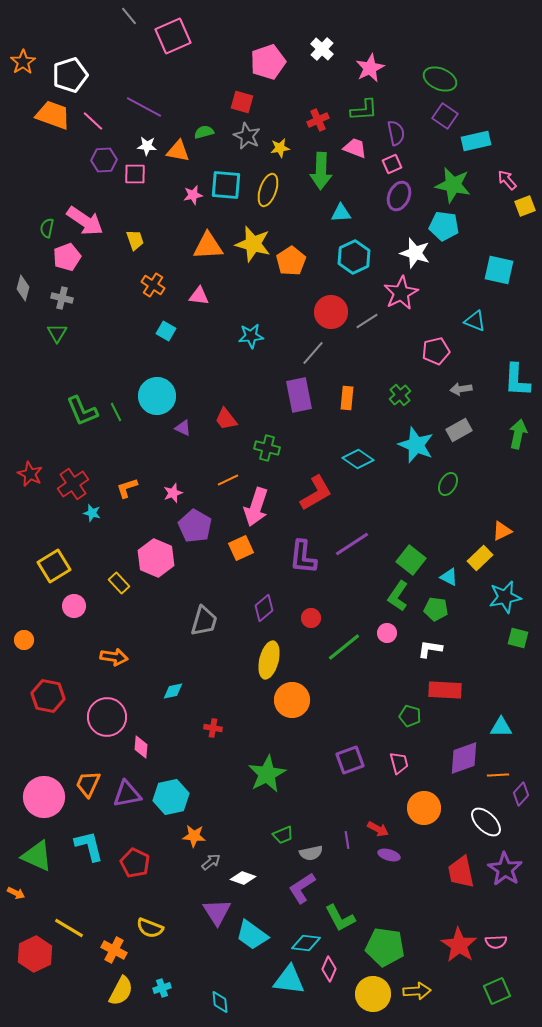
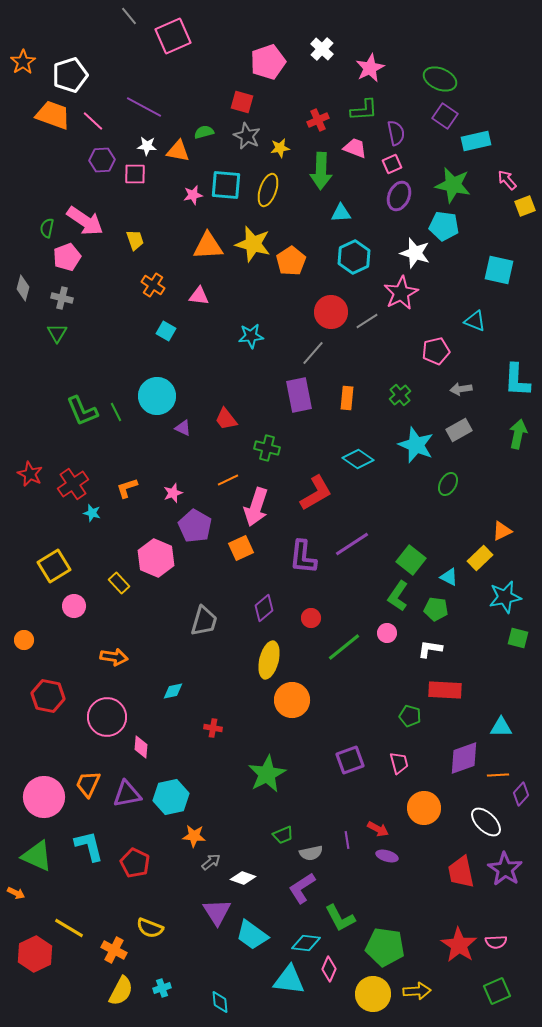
purple hexagon at (104, 160): moved 2 px left
purple ellipse at (389, 855): moved 2 px left, 1 px down
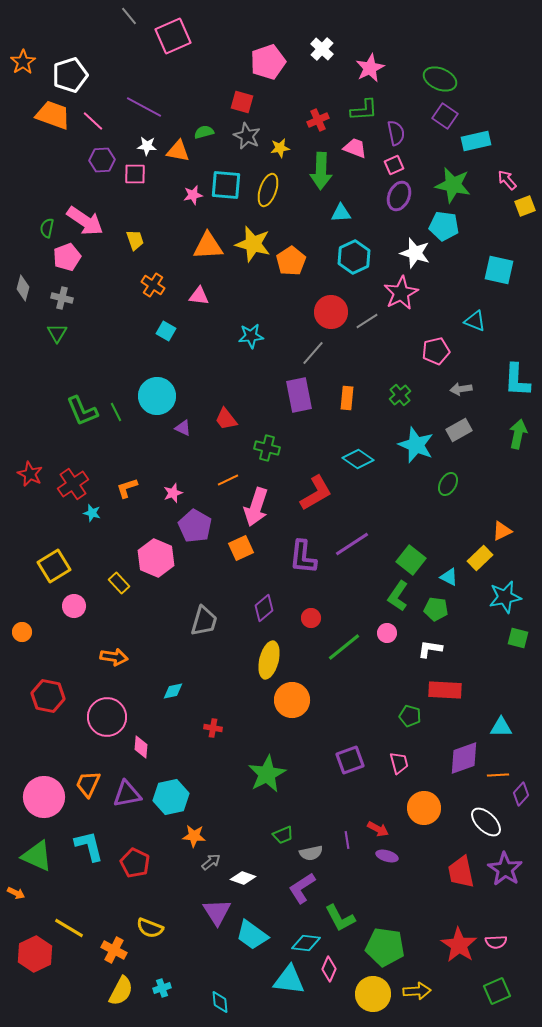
pink square at (392, 164): moved 2 px right, 1 px down
orange circle at (24, 640): moved 2 px left, 8 px up
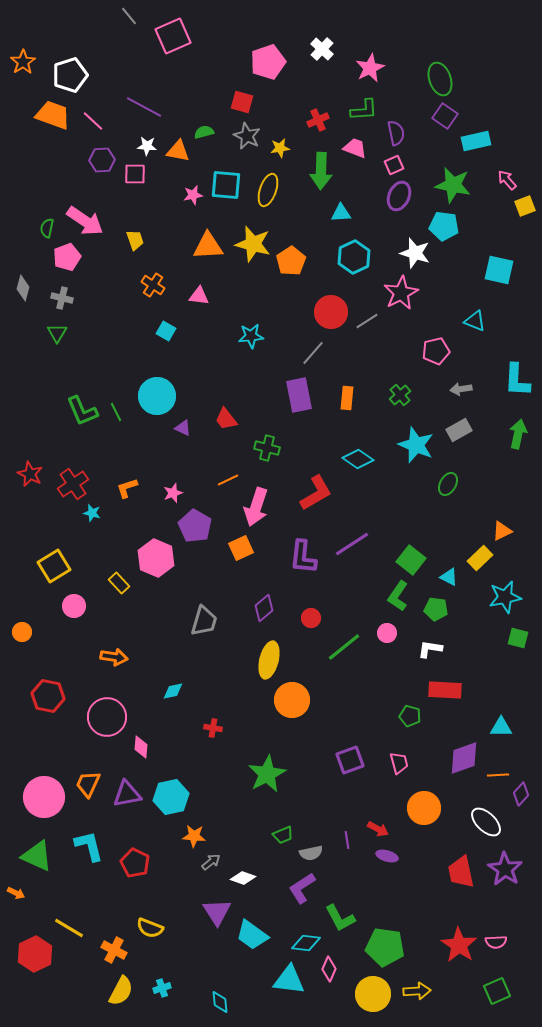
green ellipse at (440, 79): rotated 48 degrees clockwise
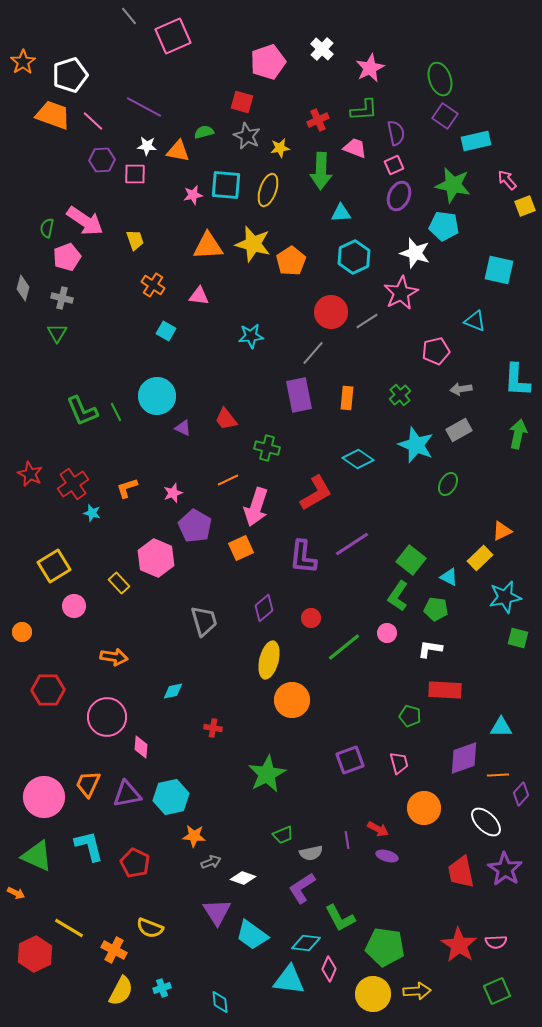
gray trapezoid at (204, 621): rotated 32 degrees counterclockwise
red hexagon at (48, 696): moved 6 px up; rotated 12 degrees counterclockwise
gray arrow at (211, 862): rotated 18 degrees clockwise
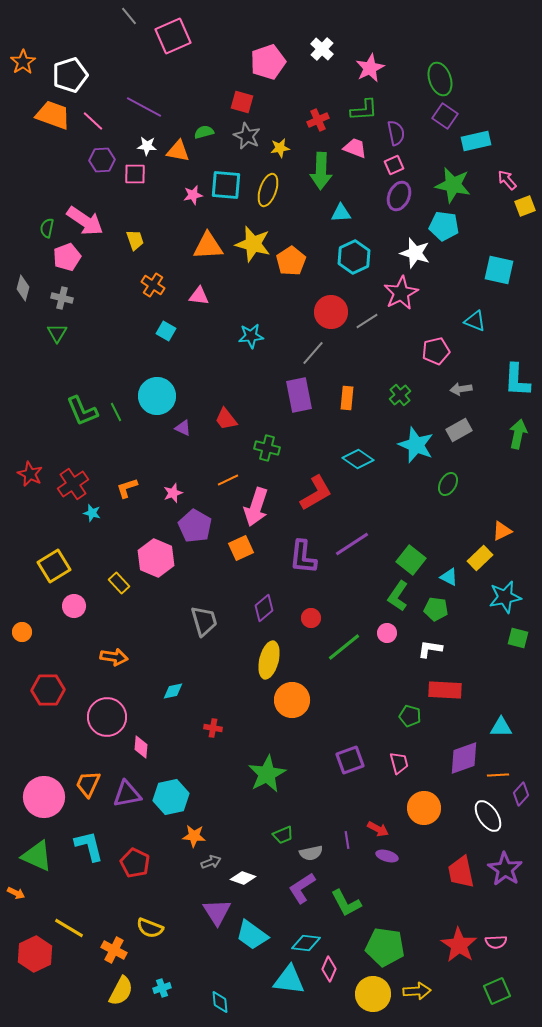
white ellipse at (486, 822): moved 2 px right, 6 px up; rotated 12 degrees clockwise
green L-shape at (340, 918): moved 6 px right, 15 px up
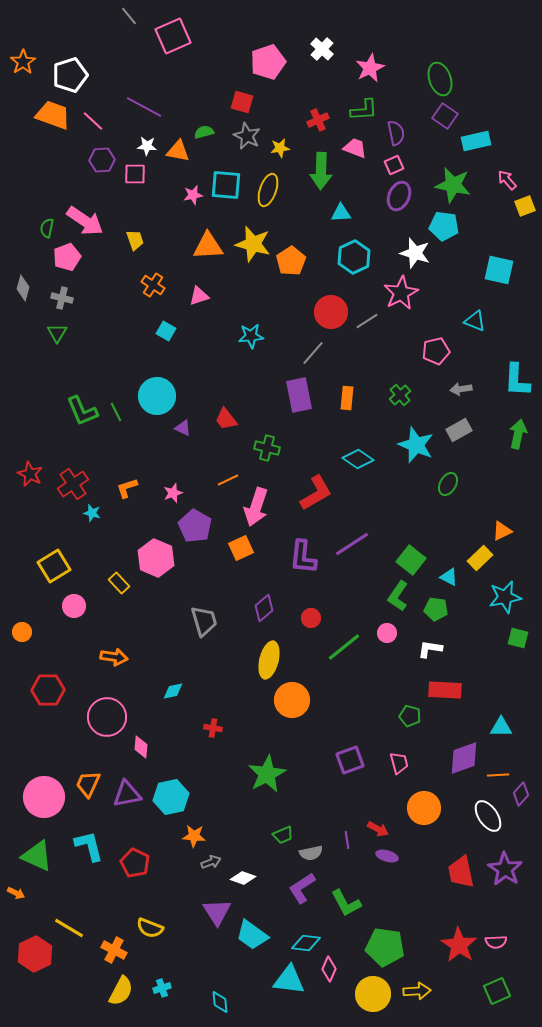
pink triangle at (199, 296): rotated 25 degrees counterclockwise
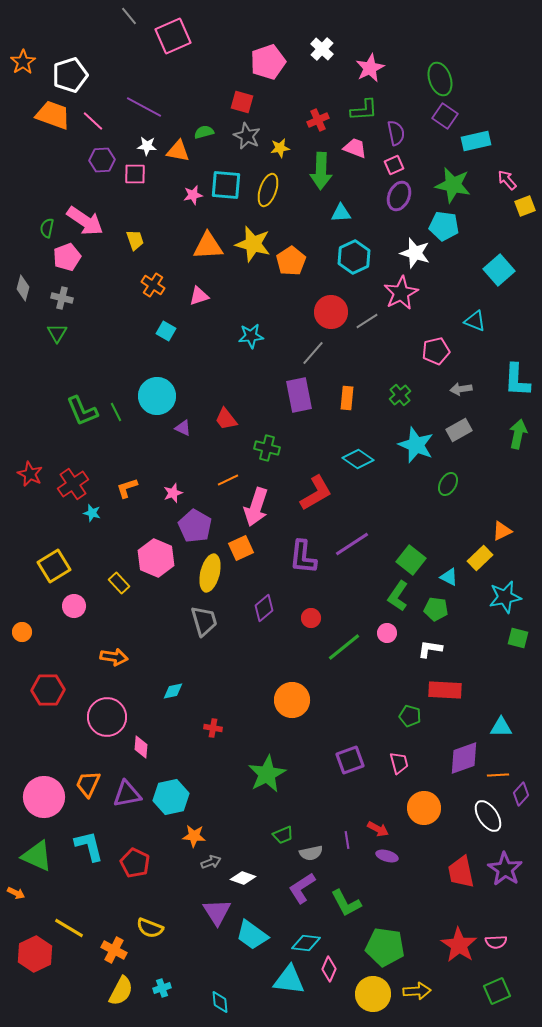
cyan square at (499, 270): rotated 36 degrees clockwise
yellow ellipse at (269, 660): moved 59 px left, 87 px up
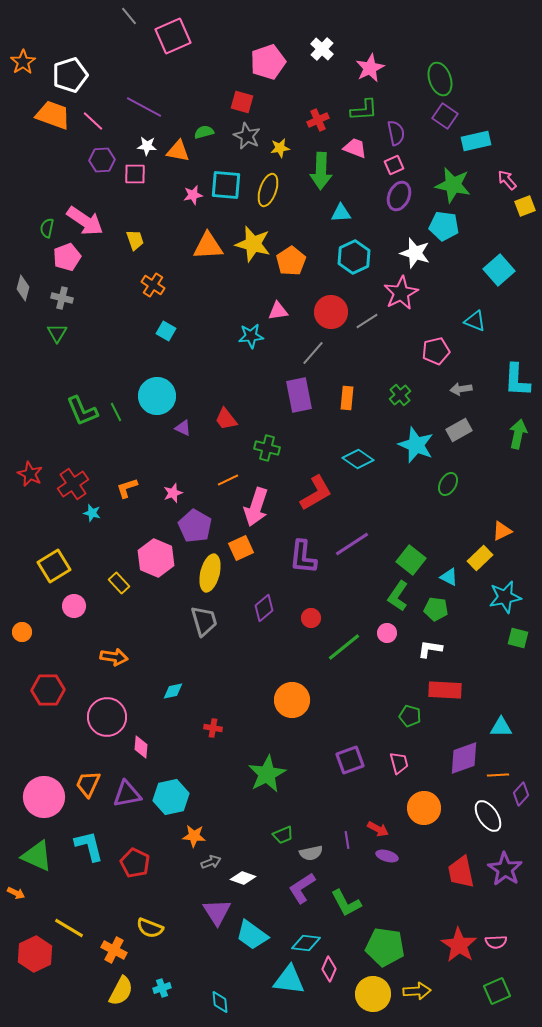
pink triangle at (199, 296): moved 79 px right, 15 px down; rotated 10 degrees clockwise
